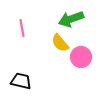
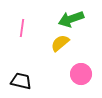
pink line: rotated 18 degrees clockwise
yellow semicircle: rotated 90 degrees clockwise
pink circle: moved 17 px down
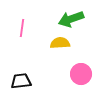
yellow semicircle: rotated 36 degrees clockwise
black trapezoid: rotated 20 degrees counterclockwise
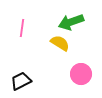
green arrow: moved 3 px down
yellow semicircle: rotated 36 degrees clockwise
black trapezoid: rotated 20 degrees counterclockwise
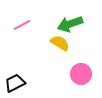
green arrow: moved 1 px left, 2 px down
pink line: moved 3 px up; rotated 54 degrees clockwise
black trapezoid: moved 6 px left, 2 px down
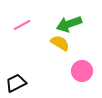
green arrow: moved 1 px left
pink circle: moved 1 px right, 3 px up
black trapezoid: moved 1 px right
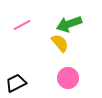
yellow semicircle: rotated 18 degrees clockwise
pink circle: moved 14 px left, 7 px down
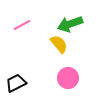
green arrow: moved 1 px right
yellow semicircle: moved 1 px left, 1 px down
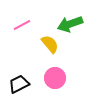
yellow semicircle: moved 9 px left
pink circle: moved 13 px left
black trapezoid: moved 3 px right, 1 px down
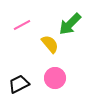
green arrow: rotated 25 degrees counterclockwise
